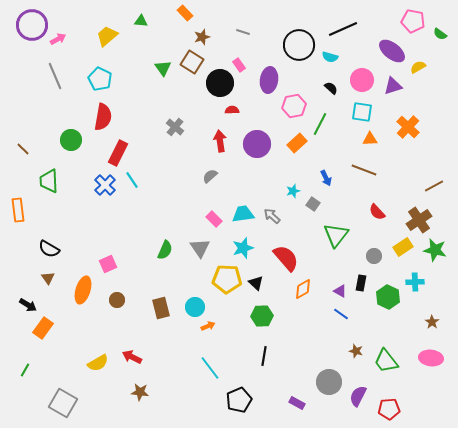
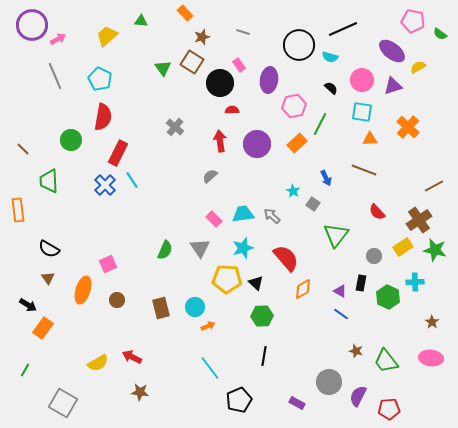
cyan star at (293, 191): rotated 24 degrees counterclockwise
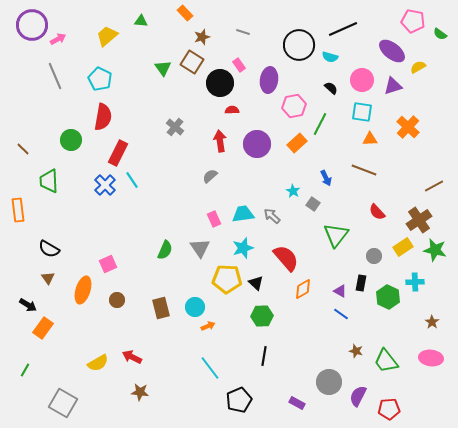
pink rectangle at (214, 219): rotated 21 degrees clockwise
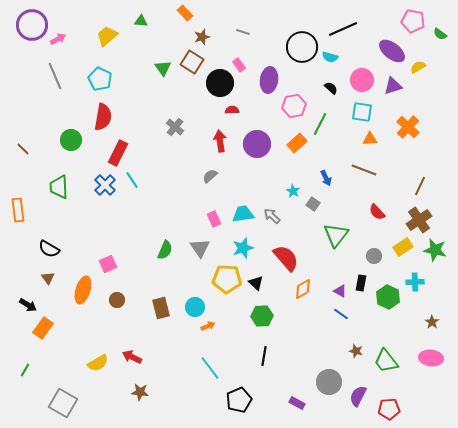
black circle at (299, 45): moved 3 px right, 2 px down
green trapezoid at (49, 181): moved 10 px right, 6 px down
brown line at (434, 186): moved 14 px left; rotated 36 degrees counterclockwise
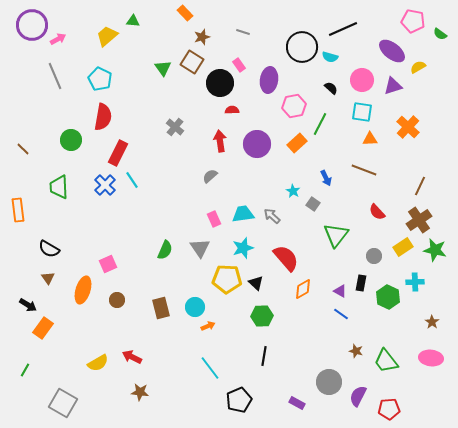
green triangle at (141, 21): moved 8 px left
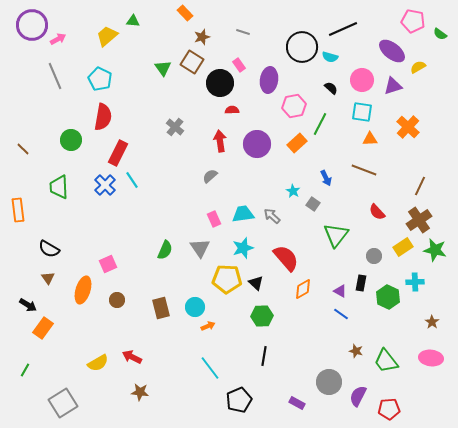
gray square at (63, 403): rotated 28 degrees clockwise
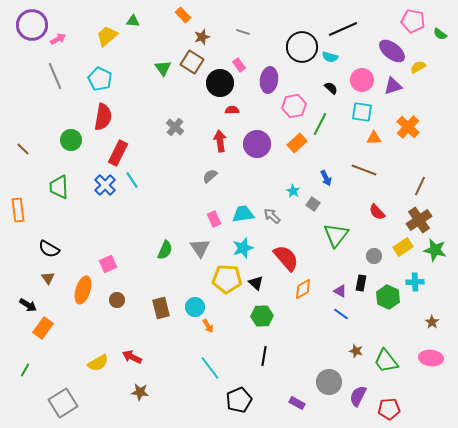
orange rectangle at (185, 13): moved 2 px left, 2 px down
orange triangle at (370, 139): moved 4 px right, 1 px up
orange arrow at (208, 326): rotated 80 degrees clockwise
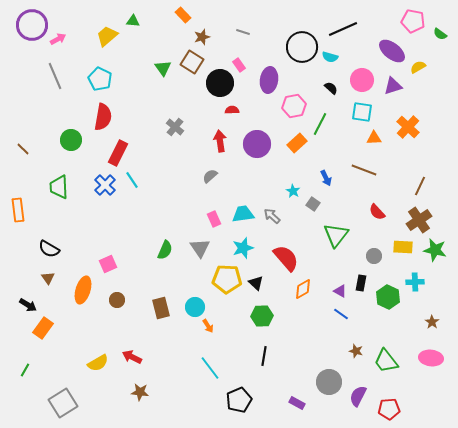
yellow rectangle at (403, 247): rotated 36 degrees clockwise
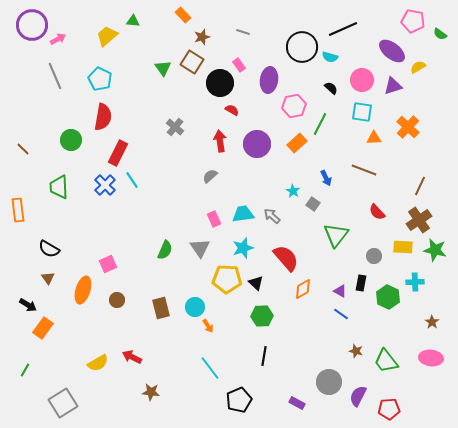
red semicircle at (232, 110): rotated 32 degrees clockwise
brown star at (140, 392): moved 11 px right
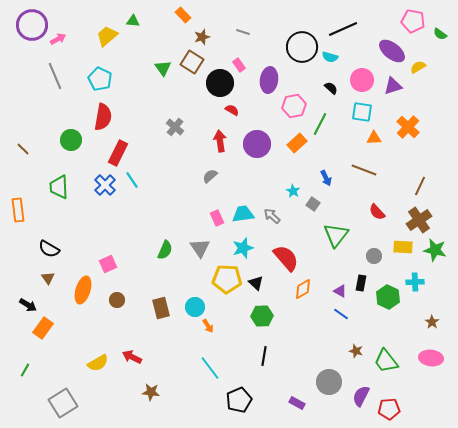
pink rectangle at (214, 219): moved 3 px right, 1 px up
purple semicircle at (358, 396): moved 3 px right
